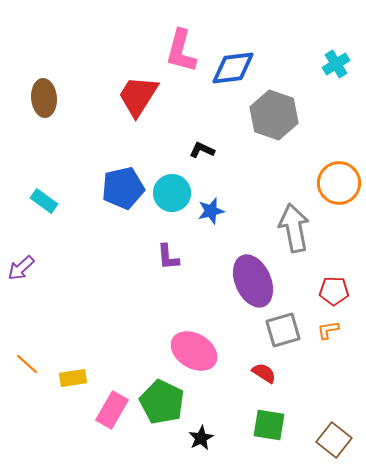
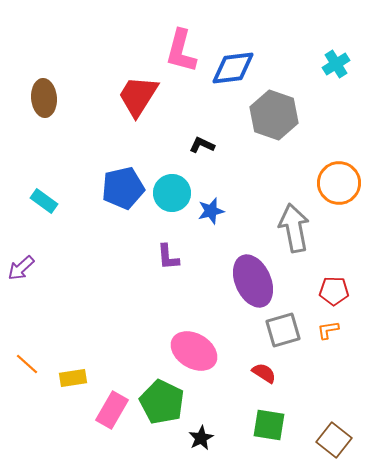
black L-shape: moved 5 px up
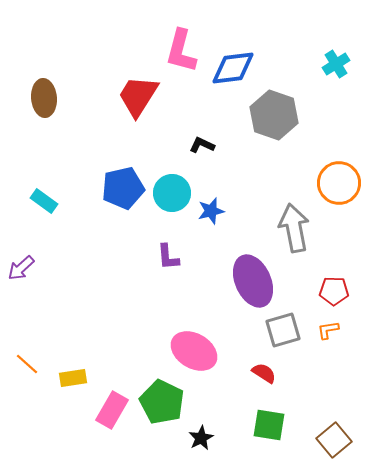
brown square: rotated 12 degrees clockwise
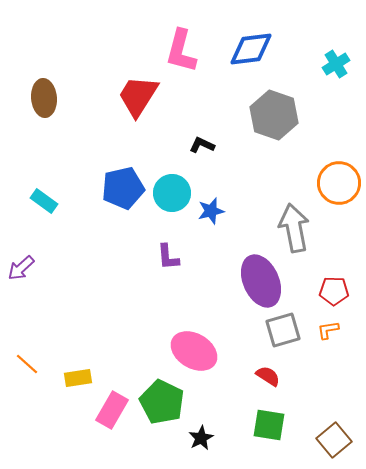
blue diamond: moved 18 px right, 19 px up
purple ellipse: moved 8 px right
red semicircle: moved 4 px right, 3 px down
yellow rectangle: moved 5 px right
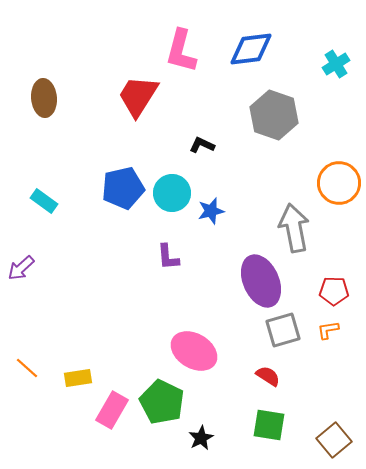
orange line: moved 4 px down
